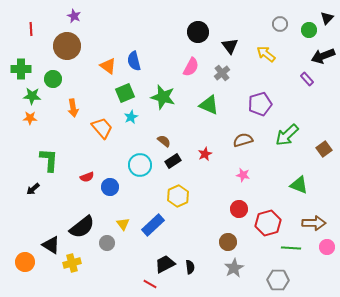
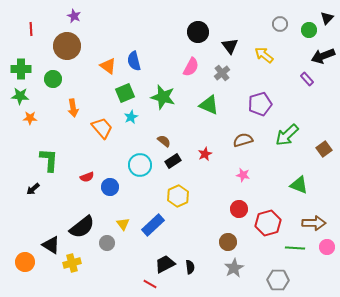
yellow arrow at (266, 54): moved 2 px left, 1 px down
green star at (32, 96): moved 12 px left
green line at (291, 248): moved 4 px right
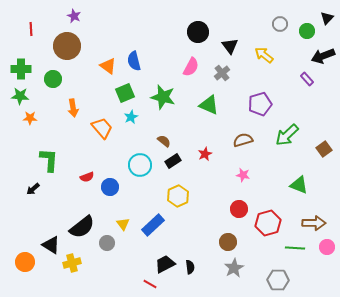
green circle at (309, 30): moved 2 px left, 1 px down
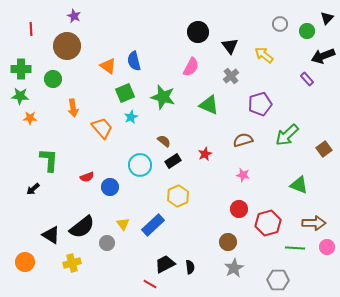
gray cross at (222, 73): moved 9 px right, 3 px down
black triangle at (51, 245): moved 10 px up
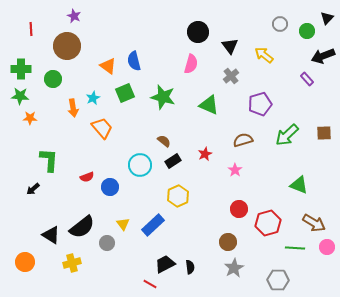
pink semicircle at (191, 67): moved 3 px up; rotated 12 degrees counterclockwise
cyan star at (131, 117): moved 38 px left, 19 px up
brown square at (324, 149): moved 16 px up; rotated 35 degrees clockwise
pink star at (243, 175): moved 8 px left, 5 px up; rotated 24 degrees clockwise
brown arrow at (314, 223): rotated 30 degrees clockwise
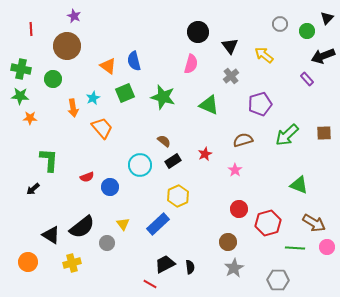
green cross at (21, 69): rotated 12 degrees clockwise
blue rectangle at (153, 225): moved 5 px right, 1 px up
orange circle at (25, 262): moved 3 px right
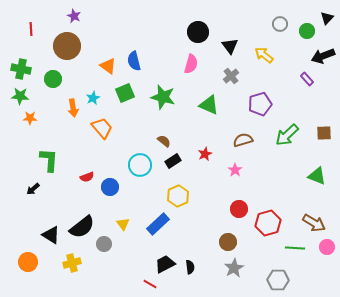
green triangle at (299, 185): moved 18 px right, 9 px up
gray circle at (107, 243): moved 3 px left, 1 px down
